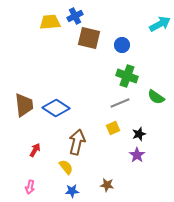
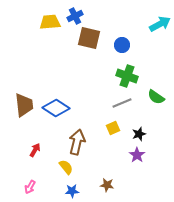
gray line: moved 2 px right
pink arrow: rotated 16 degrees clockwise
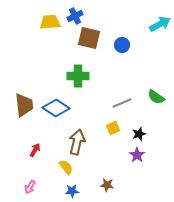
green cross: moved 49 px left; rotated 20 degrees counterclockwise
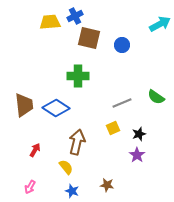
blue star: rotated 24 degrees clockwise
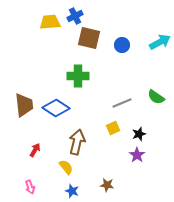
cyan arrow: moved 18 px down
pink arrow: rotated 48 degrees counterclockwise
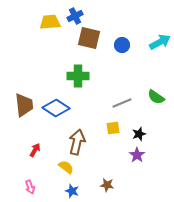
yellow square: rotated 16 degrees clockwise
yellow semicircle: rotated 14 degrees counterclockwise
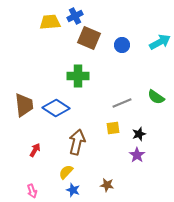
brown square: rotated 10 degrees clockwise
yellow semicircle: moved 5 px down; rotated 84 degrees counterclockwise
pink arrow: moved 2 px right, 4 px down
blue star: moved 1 px right, 1 px up
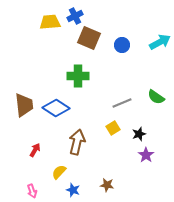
yellow square: rotated 24 degrees counterclockwise
purple star: moved 9 px right
yellow semicircle: moved 7 px left
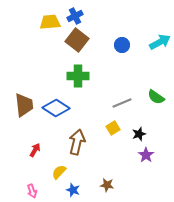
brown square: moved 12 px left, 2 px down; rotated 15 degrees clockwise
